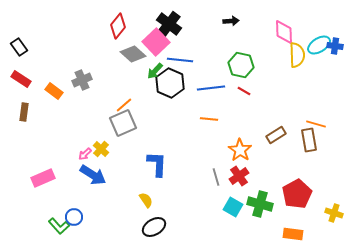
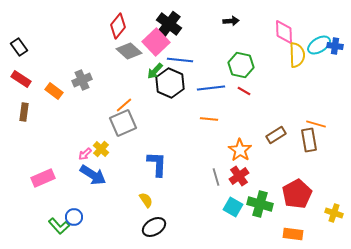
gray diamond at (133, 54): moved 4 px left, 3 px up
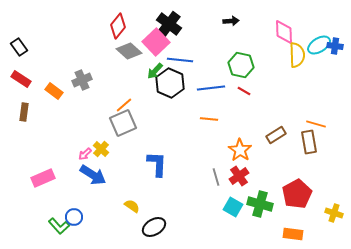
brown rectangle at (309, 140): moved 2 px down
yellow semicircle at (146, 200): moved 14 px left, 6 px down; rotated 21 degrees counterclockwise
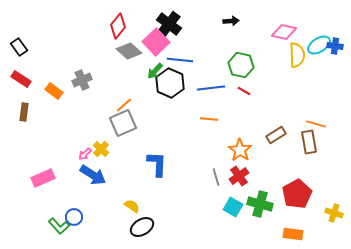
pink diamond at (284, 32): rotated 75 degrees counterclockwise
black ellipse at (154, 227): moved 12 px left
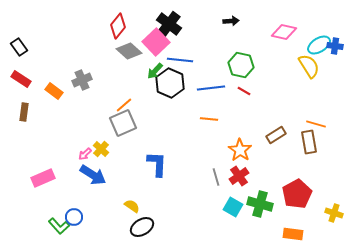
yellow semicircle at (297, 55): moved 12 px right, 11 px down; rotated 30 degrees counterclockwise
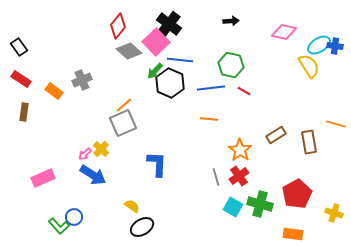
green hexagon at (241, 65): moved 10 px left
orange line at (316, 124): moved 20 px right
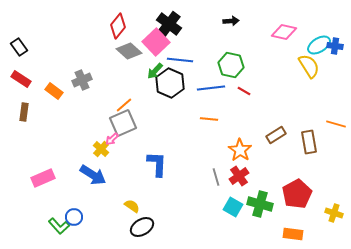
pink arrow at (85, 154): moved 27 px right, 15 px up
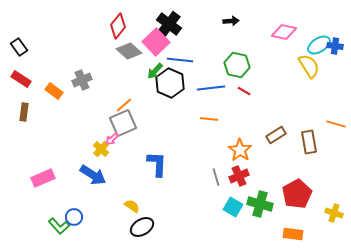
green hexagon at (231, 65): moved 6 px right
red cross at (239, 176): rotated 12 degrees clockwise
